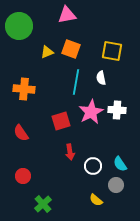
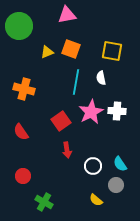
orange cross: rotated 10 degrees clockwise
white cross: moved 1 px down
red square: rotated 18 degrees counterclockwise
red semicircle: moved 1 px up
red arrow: moved 3 px left, 2 px up
green cross: moved 1 px right, 2 px up; rotated 18 degrees counterclockwise
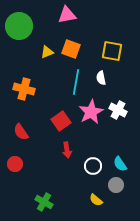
white cross: moved 1 px right, 1 px up; rotated 24 degrees clockwise
red circle: moved 8 px left, 12 px up
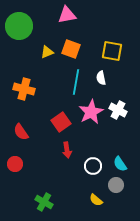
red square: moved 1 px down
